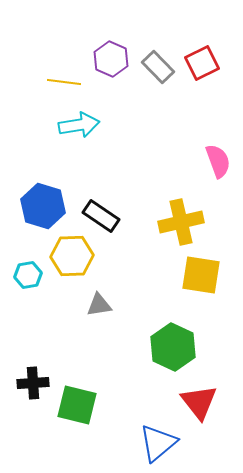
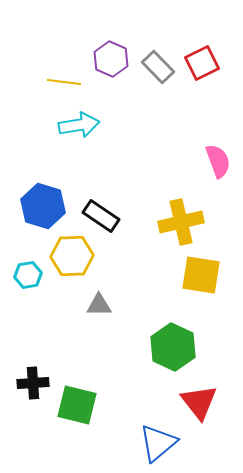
gray triangle: rotated 8 degrees clockwise
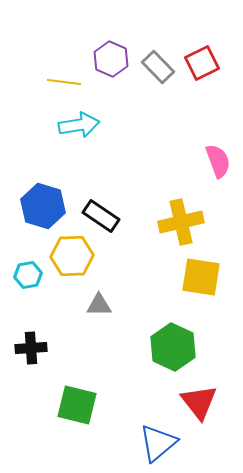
yellow square: moved 2 px down
black cross: moved 2 px left, 35 px up
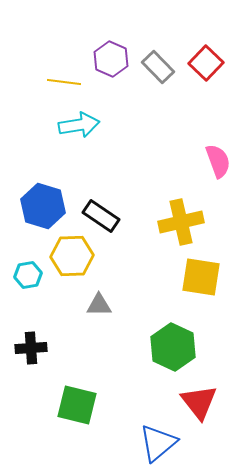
red square: moved 4 px right; rotated 20 degrees counterclockwise
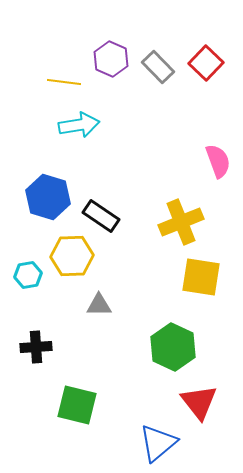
blue hexagon: moved 5 px right, 9 px up
yellow cross: rotated 9 degrees counterclockwise
black cross: moved 5 px right, 1 px up
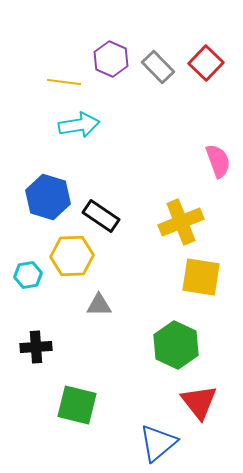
green hexagon: moved 3 px right, 2 px up
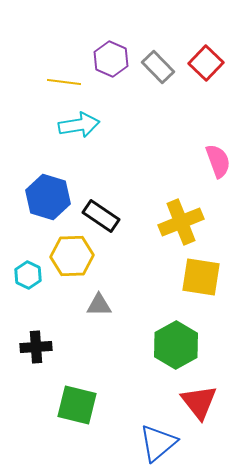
cyan hexagon: rotated 24 degrees counterclockwise
green hexagon: rotated 6 degrees clockwise
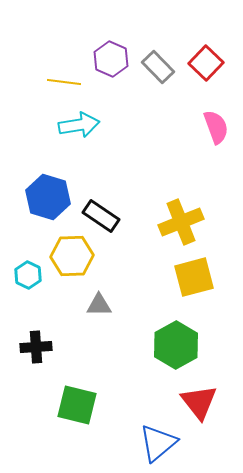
pink semicircle: moved 2 px left, 34 px up
yellow square: moved 7 px left; rotated 24 degrees counterclockwise
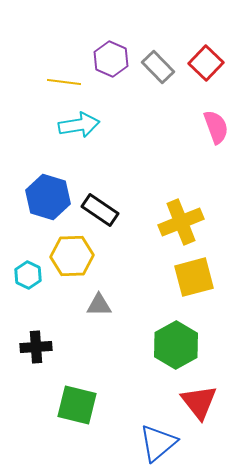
black rectangle: moved 1 px left, 6 px up
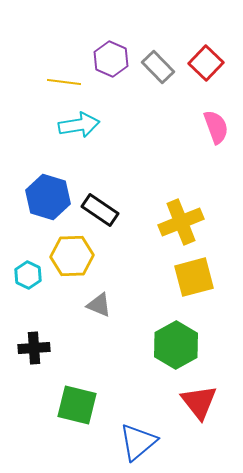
gray triangle: rotated 24 degrees clockwise
black cross: moved 2 px left, 1 px down
blue triangle: moved 20 px left, 1 px up
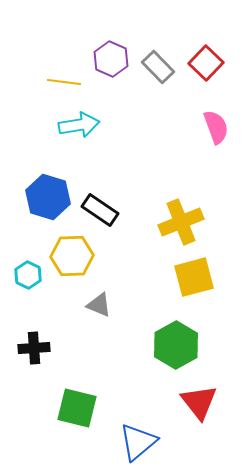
green square: moved 3 px down
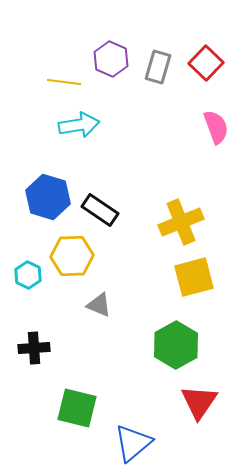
gray rectangle: rotated 60 degrees clockwise
red triangle: rotated 12 degrees clockwise
blue triangle: moved 5 px left, 1 px down
